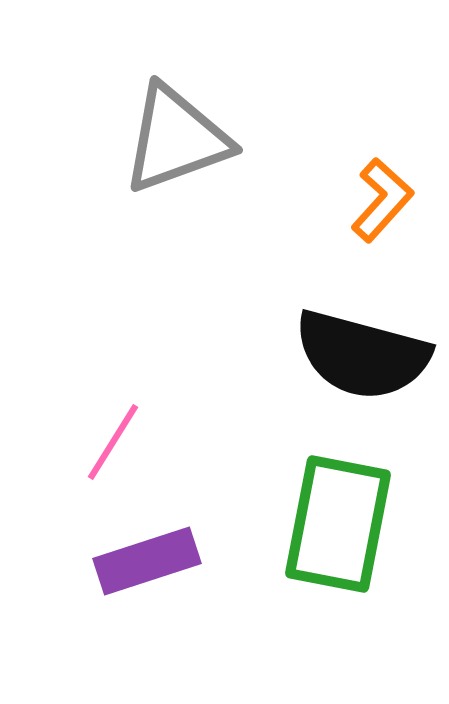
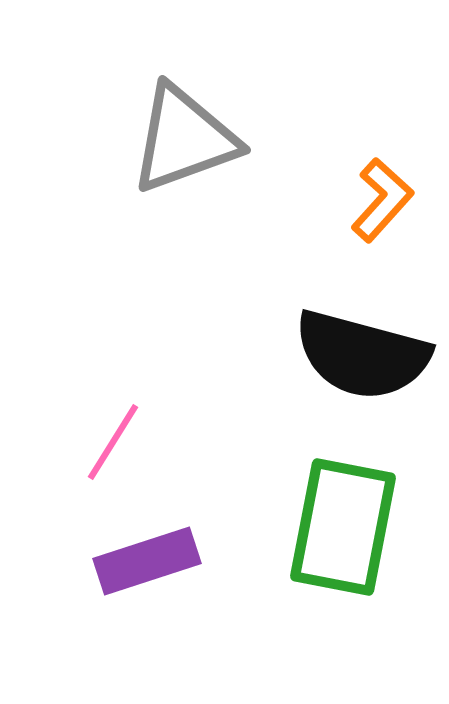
gray triangle: moved 8 px right
green rectangle: moved 5 px right, 3 px down
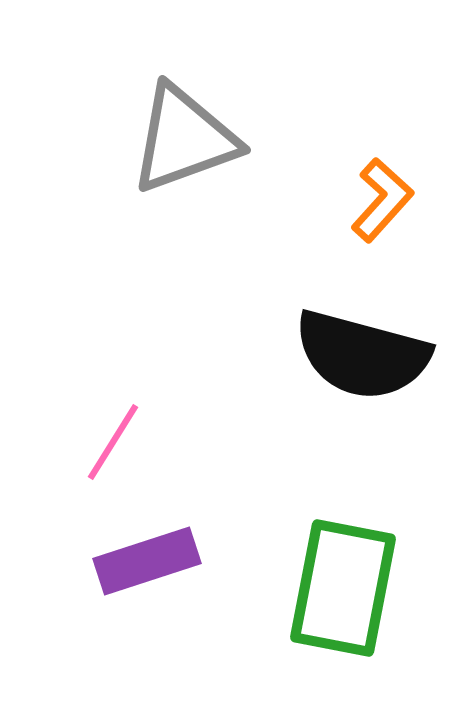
green rectangle: moved 61 px down
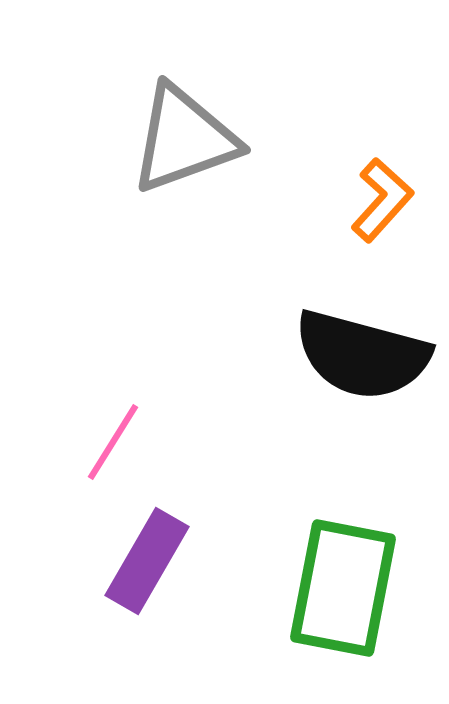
purple rectangle: rotated 42 degrees counterclockwise
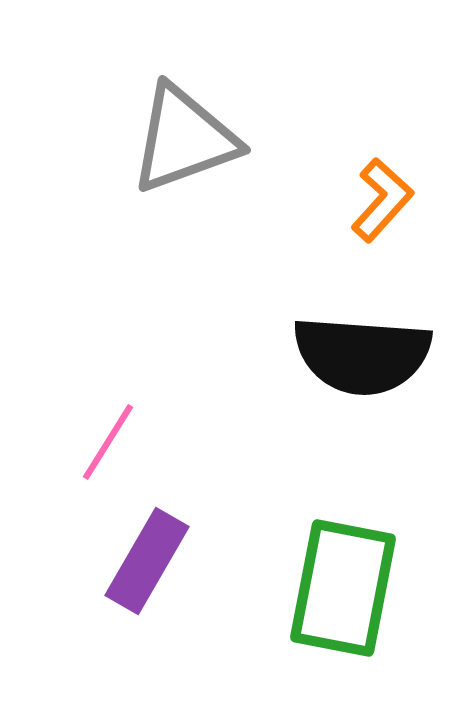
black semicircle: rotated 11 degrees counterclockwise
pink line: moved 5 px left
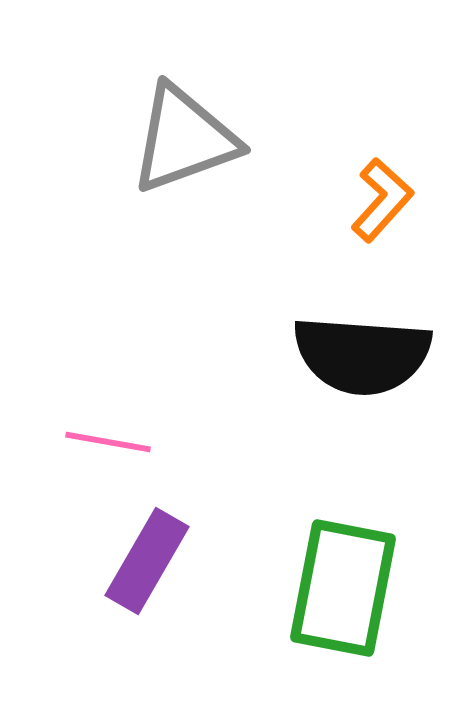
pink line: rotated 68 degrees clockwise
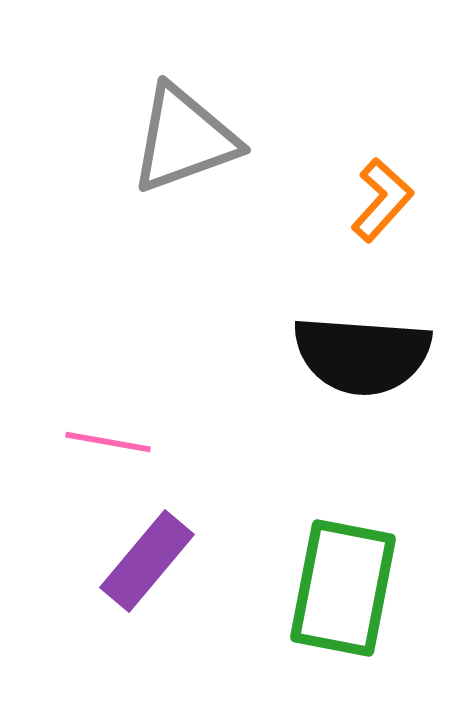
purple rectangle: rotated 10 degrees clockwise
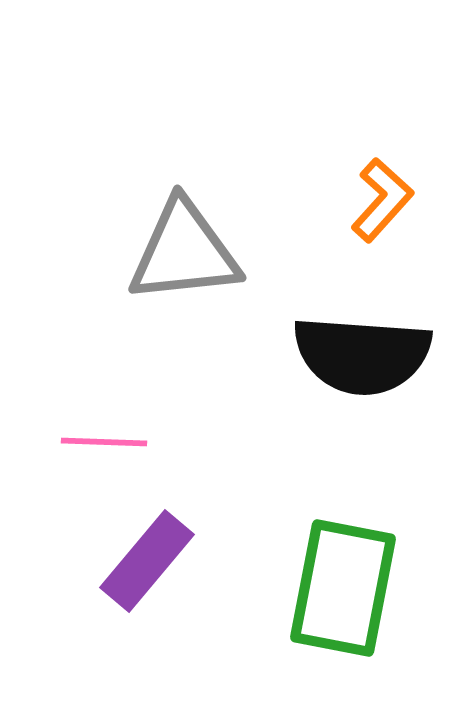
gray triangle: moved 113 px down; rotated 14 degrees clockwise
pink line: moved 4 px left; rotated 8 degrees counterclockwise
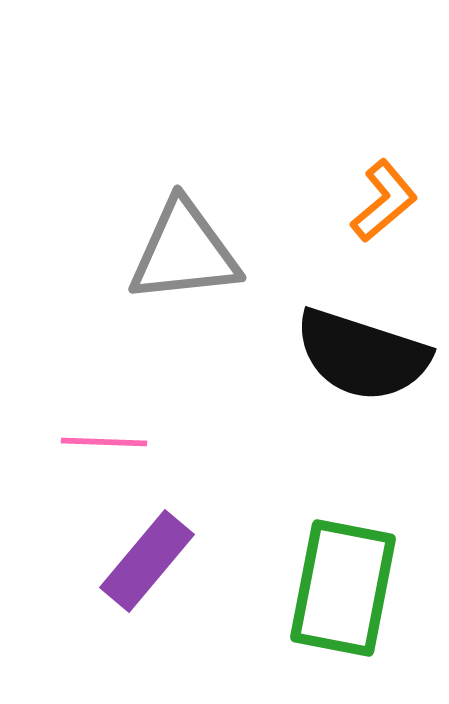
orange L-shape: moved 2 px right, 1 px down; rotated 8 degrees clockwise
black semicircle: rotated 14 degrees clockwise
